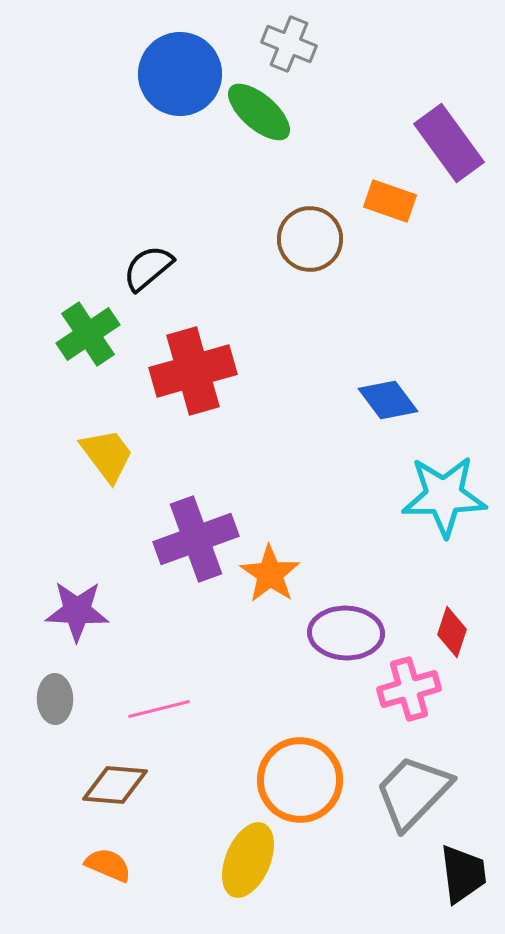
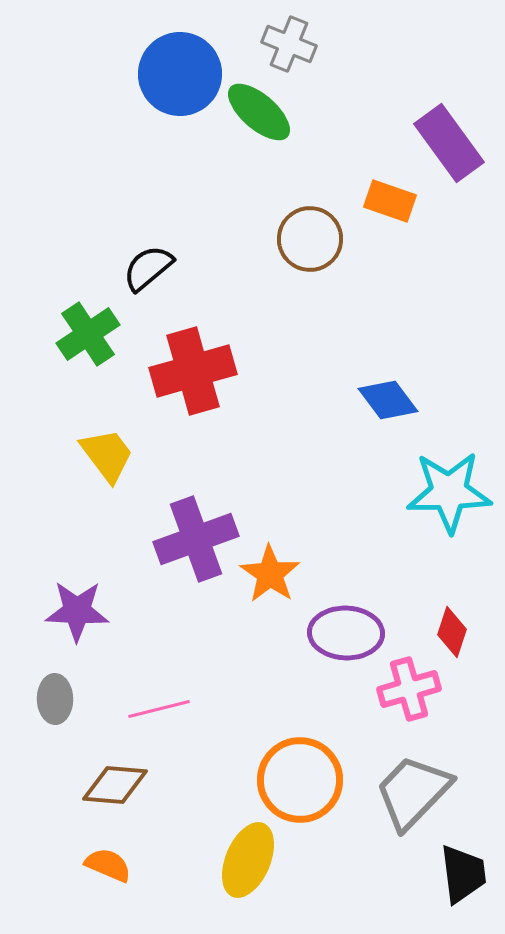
cyan star: moved 5 px right, 4 px up
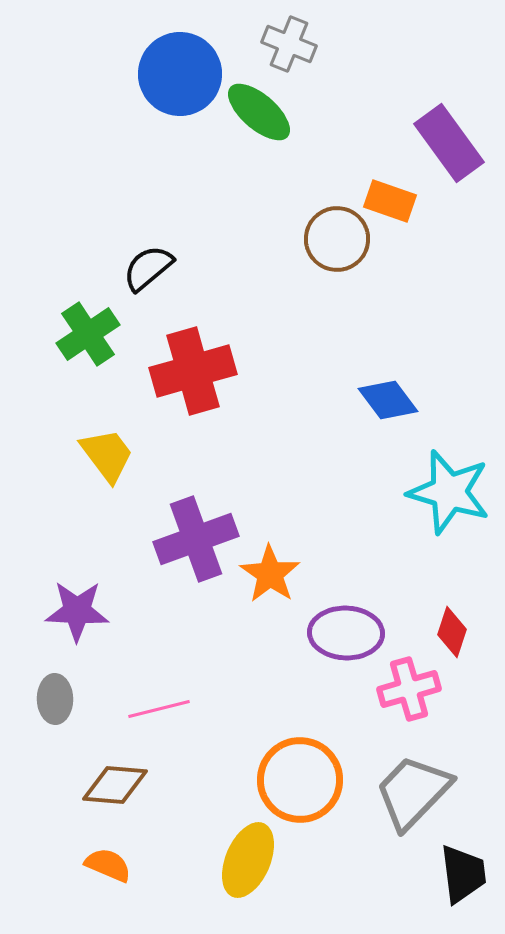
brown circle: moved 27 px right
cyan star: rotated 18 degrees clockwise
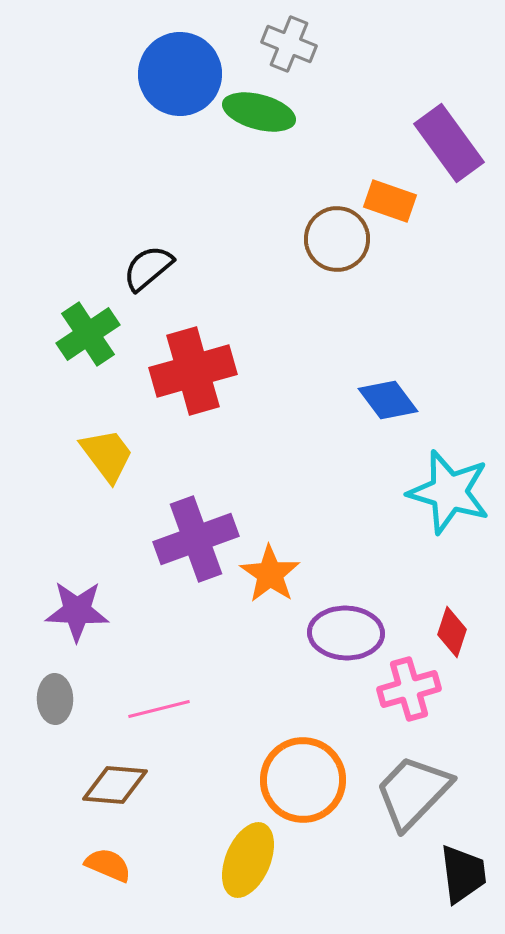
green ellipse: rotated 26 degrees counterclockwise
orange circle: moved 3 px right
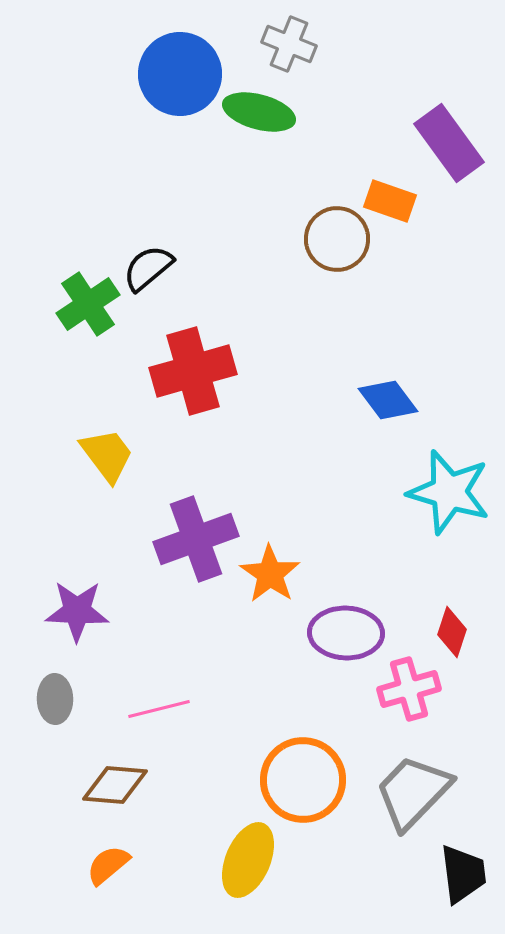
green cross: moved 30 px up
orange semicircle: rotated 63 degrees counterclockwise
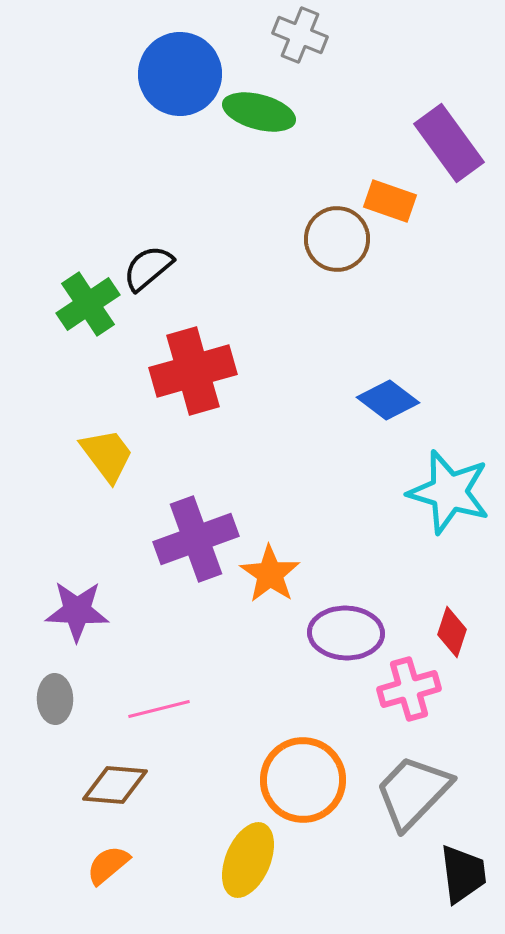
gray cross: moved 11 px right, 9 px up
blue diamond: rotated 16 degrees counterclockwise
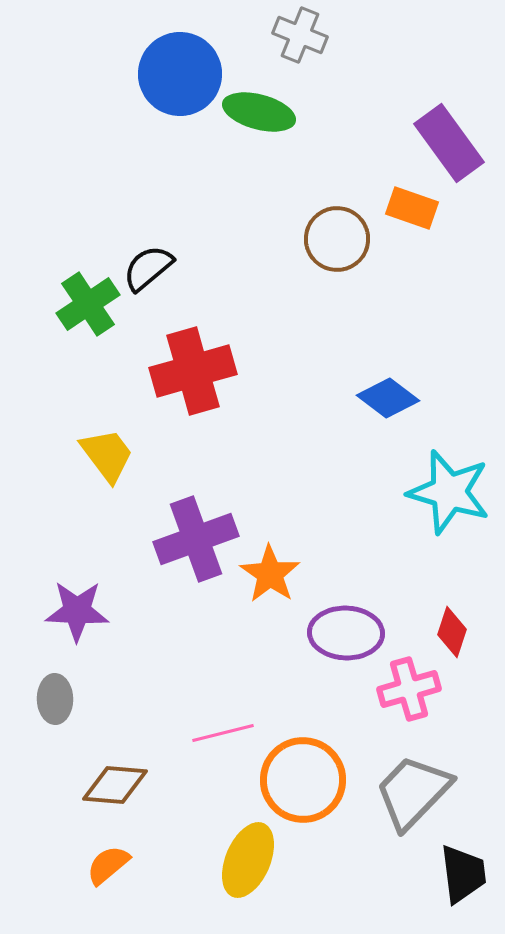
orange rectangle: moved 22 px right, 7 px down
blue diamond: moved 2 px up
pink line: moved 64 px right, 24 px down
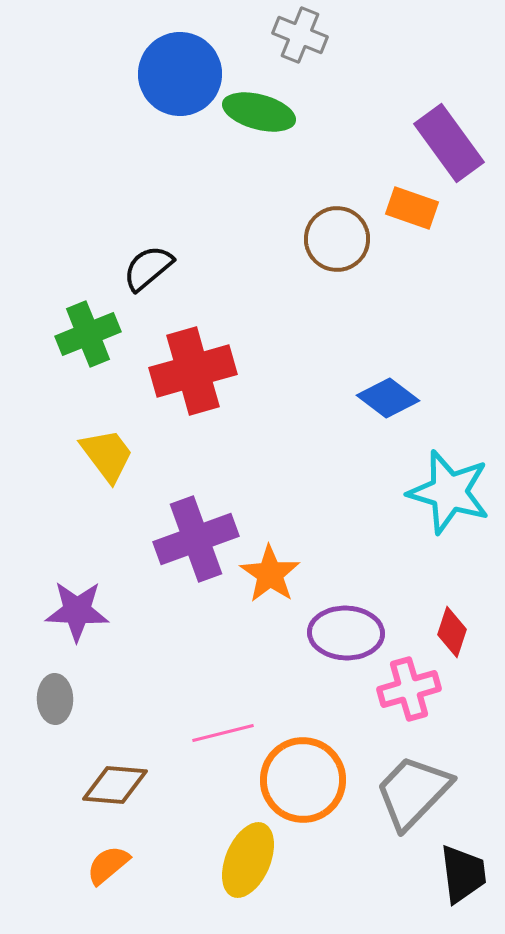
green cross: moved 30 px down; rotated 12 degrees clockwise
